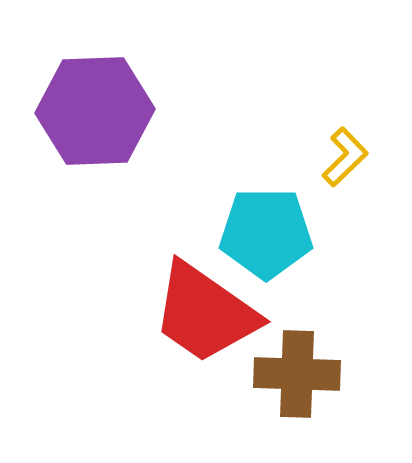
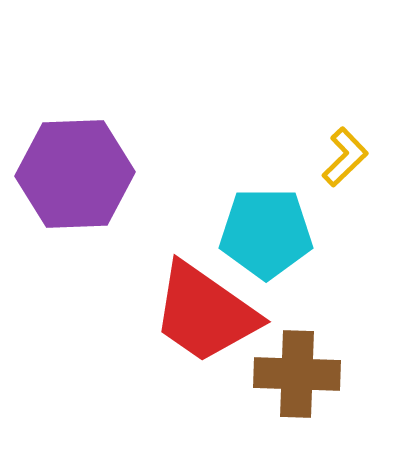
purple hexagon: moved 20 px left, 63 px down
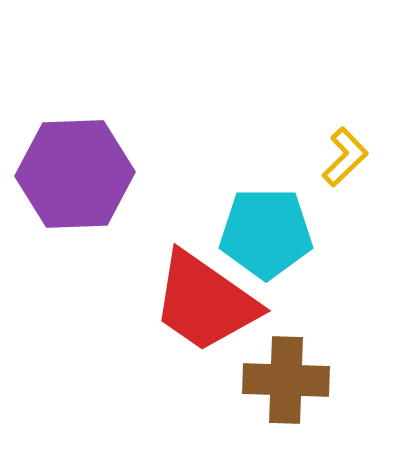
red trapezoid: moved 11 px up
brown cross: moved 11 px left, 6 px down
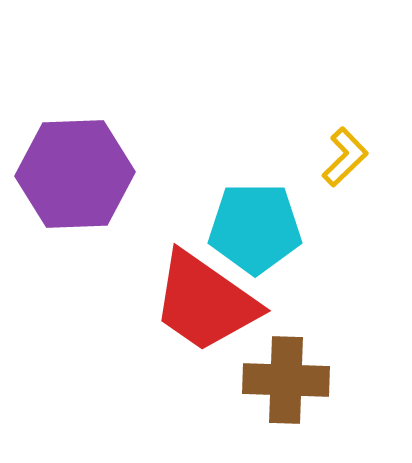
cyan pentagon: moved 11 px left, 5 px up
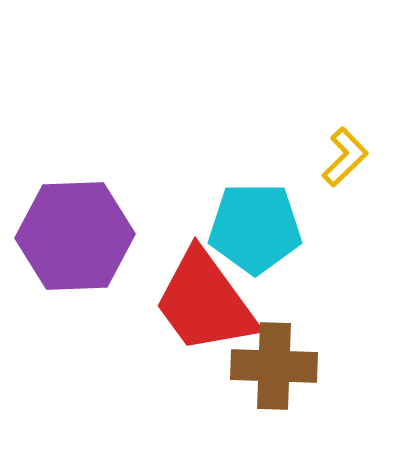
purple hexagon: moved 62 px down
red trapezoid: rotated 19 degrees clockwise
brown cross: moved 12 px left, 14 px up
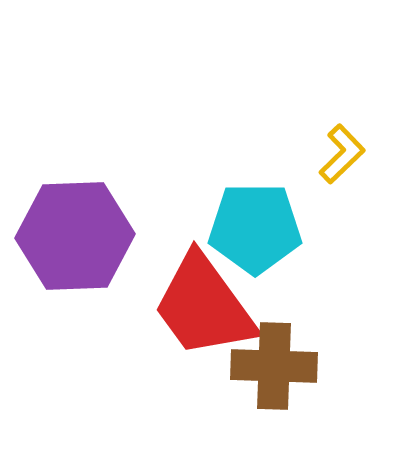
yellow L-shape: moved 3 px left, 3 px up
red trapezoid: moved 1 px left, 4 px down
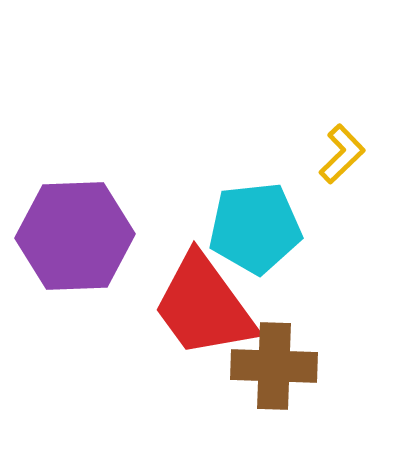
cyan pentagon: rotated 6 degrees counterclockwise
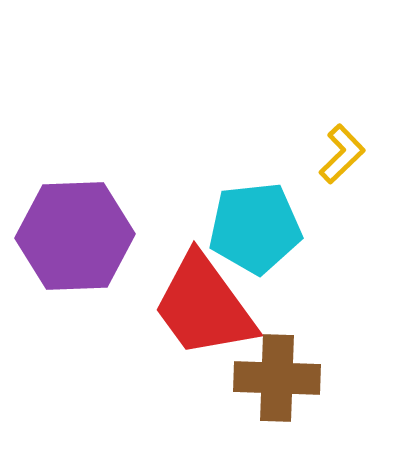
brown cross: moved 3 px right, 12 px down
